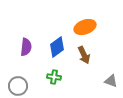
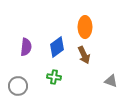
orange ellipse: rotated 70 degrees counterclockwise
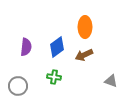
brown arrow: rotated 90 degrees clockwise
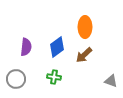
brown arrow: rotated 18 degrees counterclockwise
gray circle: moved 2 px left, 7 px up
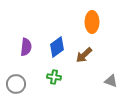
orange ellipse: moved 7 px right, 5 px up
gray circle: moved 5 px down
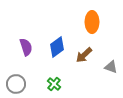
purple semicircle: rotated 24 degrees counterclockwise
green cross: moved 7 px down; rotated 32 degrees clockwise
gray triangle: moved 14 px up
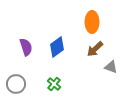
brown arrow: moved 11 px right, 6 px up
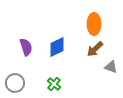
orange ellipse: moved 2 px right, 2 px down
blue diamond: rotated 10 degrees clockwise
gray circle: moved 1 px left, 1 px up
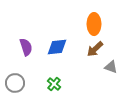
blue diamond: rotated 20 degrees clockwise
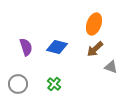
orange ellipse: rotated 20 degrees clockwise
blue diamond: rotated 20 degrees clockwise
gray circle: moved 3 px right, 1 px down
